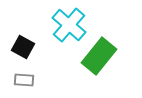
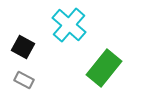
green rectangle: moved 5 px right, 12 px down
gray rectangle: rotated 24 degrees clockwise
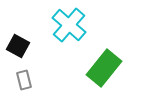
black square: moved 5 px left, 1 px up
gray rectangle: rotated 48 degrees clockwise
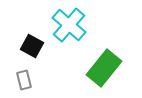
black square: moved 14 px right
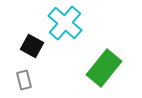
cyan cross: moved 4 px left, 2 px up
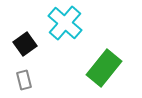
black square: moved 7 px left, 2 px up; rotated 25 degrees clockwise
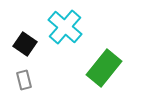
cyan cross: moved 4 px down
black square: rotated 20 degrees counterclockwise
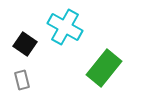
cyan cross: rotated 12 degrees counterclockwise
gray rectangle: moved 2 px left
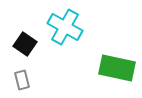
green rectangle: moved 13 px right; rotated 63 degrees clockwise
